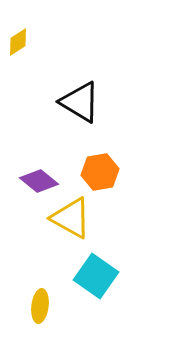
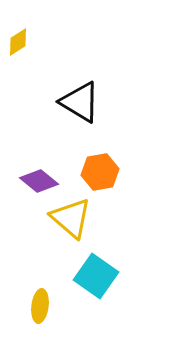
yellow triangle: rotated 12 degrees clockwise
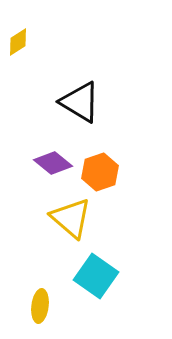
orange hexagon: rotated 9 degrees counterclockwise
purple diamond: moved 14 px right, 18 px up
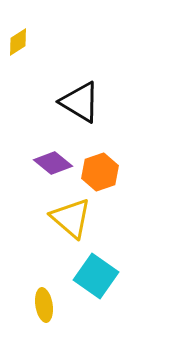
yellow ellipse: moved 4 px right, 1 px up; rotated 16 degrees counterclockwise
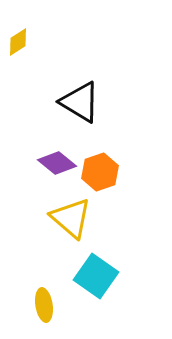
purple diamond: moved 4 px right
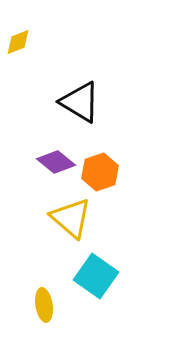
yellow diamond: rotated 12 degrees clockwise
purple diamond: moved 1 px left, 1 px up
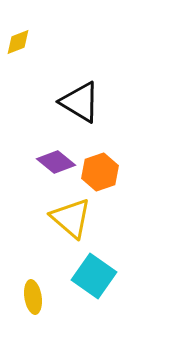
cyan square: moved 2 px left
yellow ellipse: moved 11 px left, 8 px up
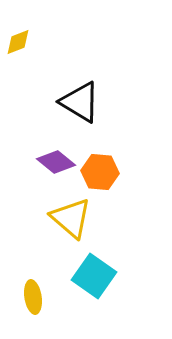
orange hexagon: rotated 24 degrees clockwise
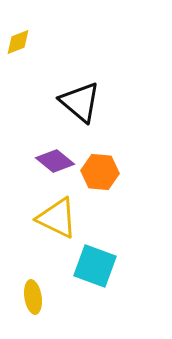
black triangle: rotated 9 degrees clockwise
purple diamond: moved 1 px left, 1 px up
yellow triangle: moved 14 px left; rotated 15 degrees counterclockwise
cyan square: moved 1 px right, 10 px up; rotated 15 degrees counterclockwise
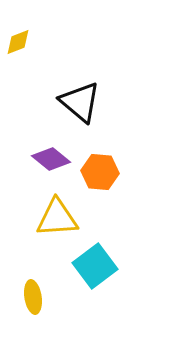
purple diamond: moved 4 px left, 2 px up
yellow triangle: rotated 30 degrees counterclockwise
cyan square: rotated 33 degrees clockwise
